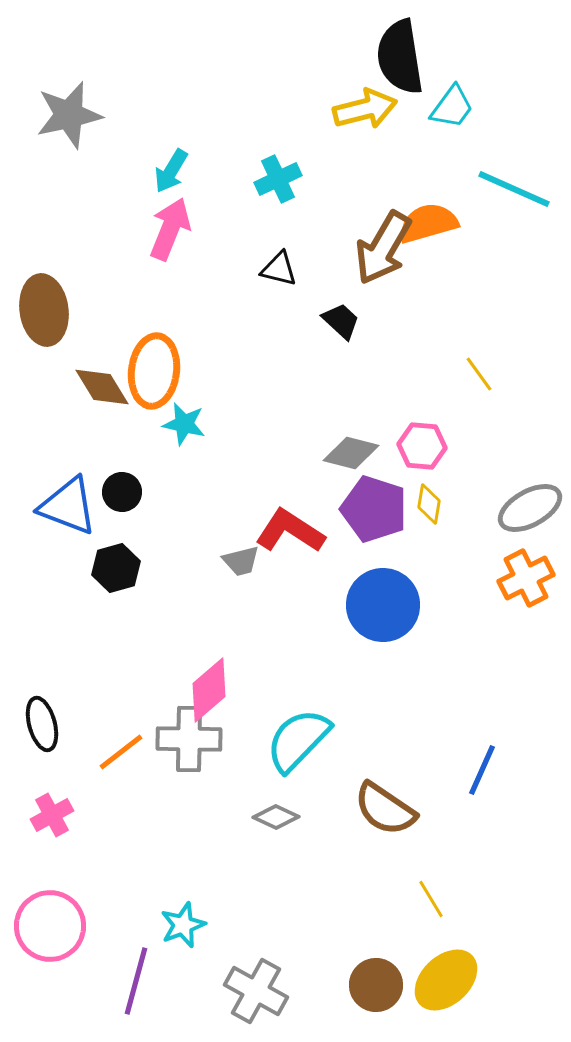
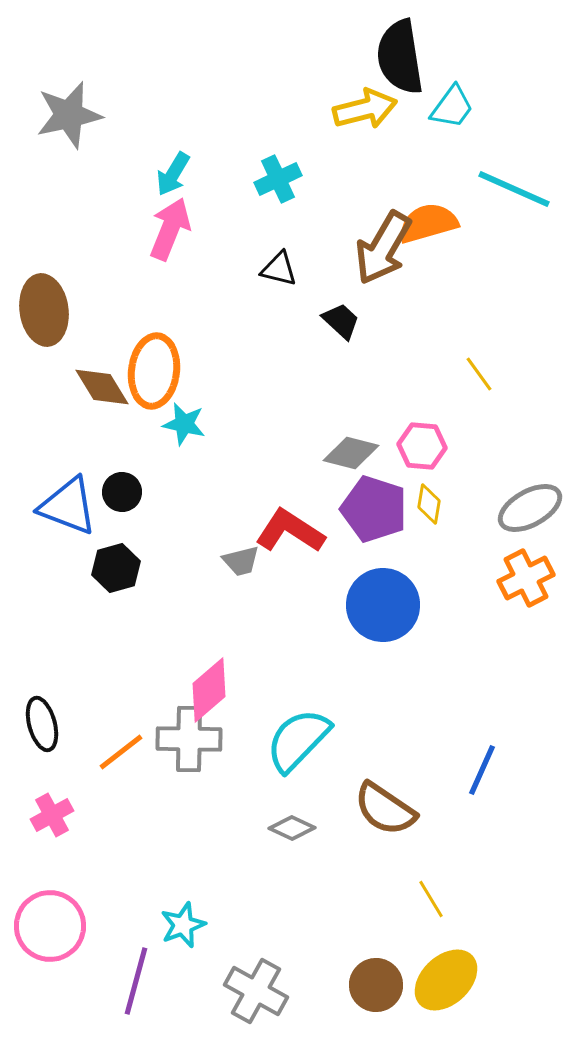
cyan arrow at (171, 171): moved 2 px right, 3 px down
gray diamond at (276, 817): moved 16 px right, 11 px down
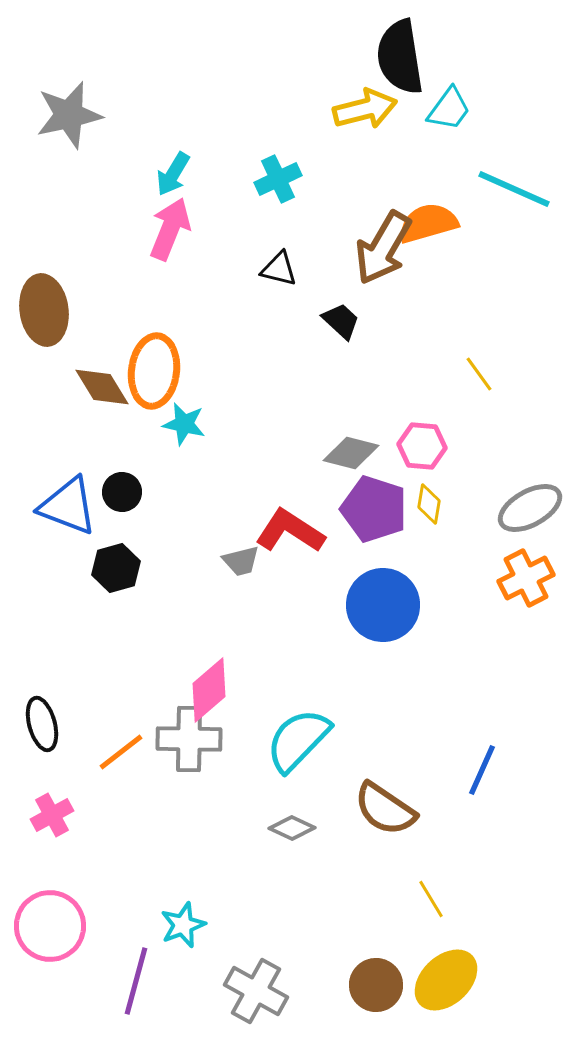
cyan trapezoid at (452, 107): moved 3 px left, 2 px down
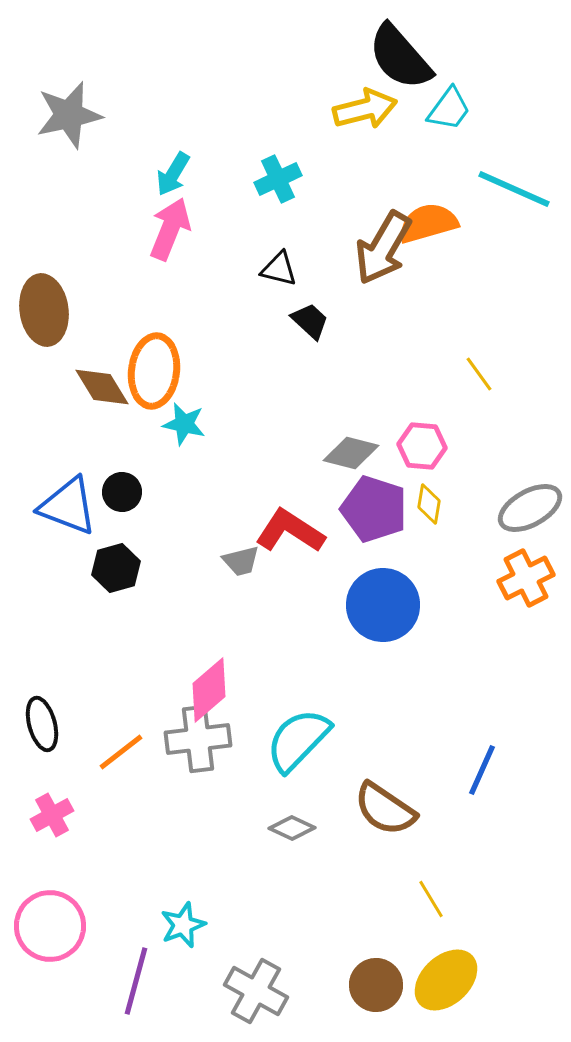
black semicircle at (400, 57): rotated 32 degrees counterclockwise
black trapezoid at (341, 321): moved 31 px left
gray cross at (189, 739): moved 9 px right; rotated 8 degrees counterclockwise
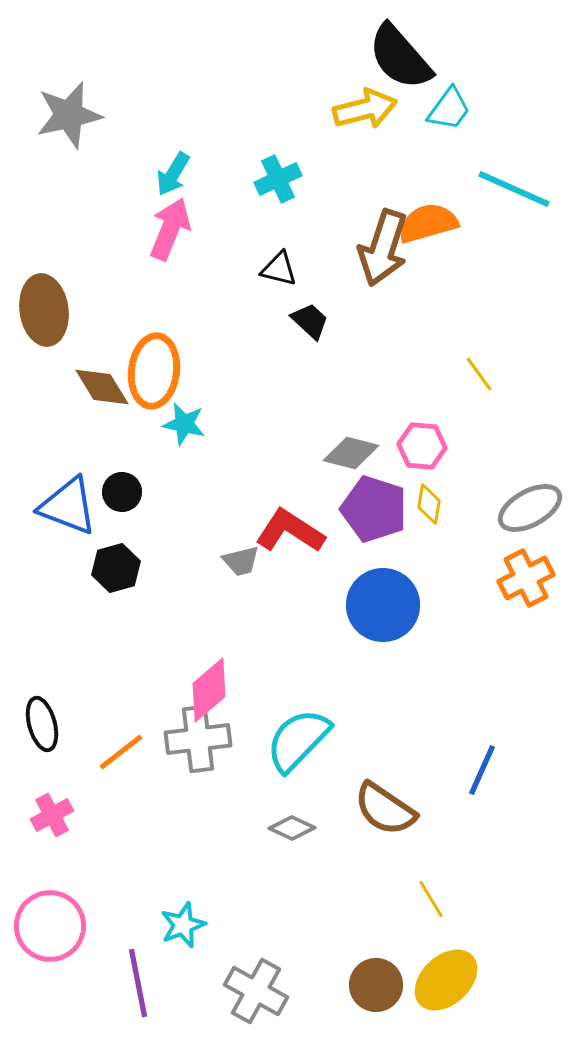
brown arrow at (383, 248): rotated 12 degrees counterclockwise
purple line at (136, 981): moved 2 px right, 2 px down; rotated 26 degrees counterclockwise
